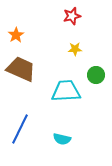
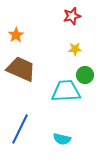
green circle: moved 11 px left
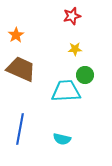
blue line: rotated 16 degrees counterclockwise
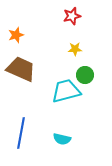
orange star: rotated 14 degrees clockwise
cyan trapezoid: rotated 12 degrees counterclockwise
blue line: moved 1 px right, 4 px down
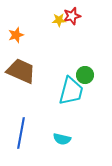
yellow star: moved 16 px left, 29 px up
brown trapezoid: moved 2 px down
cyan trapezoid: moved 5 px right; rotated 120 degrees clockwise
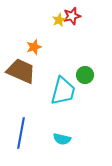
yellow star: rotated 24 degrees counterclockwise
orange star: moved 18 px right, 12 px down
cyan trapezoid: moved 8 px left
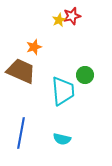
cyan trapezoid: rotated 20 degrees counterclockwise
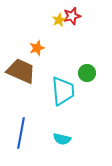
orange star: moved 3 px right, 1 px down
green circle: moved 2 px right, 2 px up
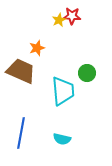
red star: rotated 18 degrees clockwise
